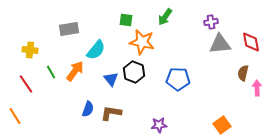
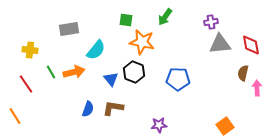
red diamond: moved 3 px down
orange arrow: moved 1 px left, 1 px down; rotated 40 degrees clockwise
brown L-shape: moved 2 px right, 5 px up
orange square: moved 3 px right, 1 px down
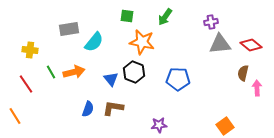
green square: moved 1 px right, 4 px up
red diamond: rotated 40 degrees counterclockwise
cyan semicircle: moved 2 px left, 8 px up
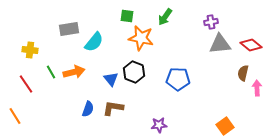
orange star: moved 1 px left, 4 px up
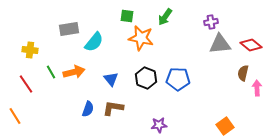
black hexagon: moved 12 px right, 6 px down
